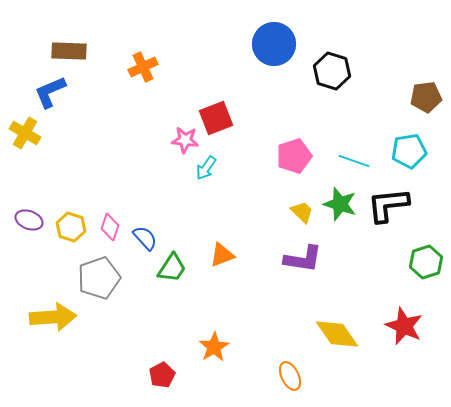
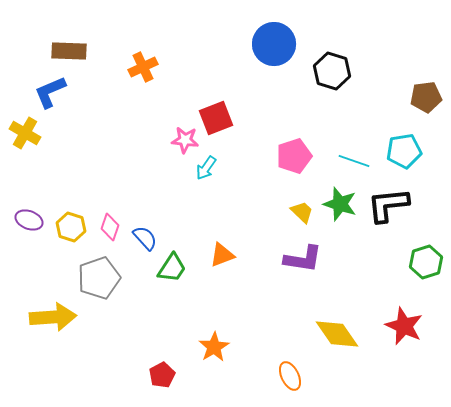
cyan pentagon: moved 5 px left
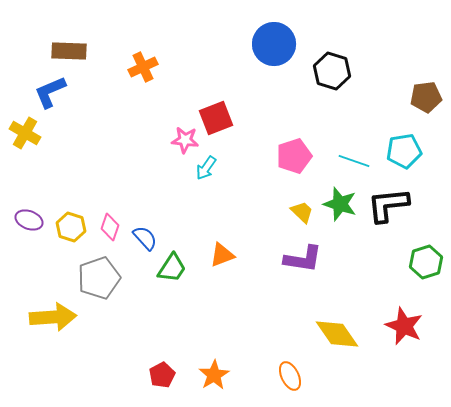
orange star: moved 28 px down
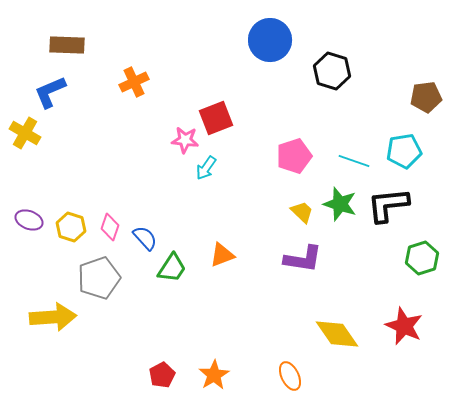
blue circle: moved 4 px left, 4 px up
brown rectangle: moved 2 px left, 6 px up
orange cross: moved 9 px left, 15 px down
green hexagon: moved 4 px left, 4 px up
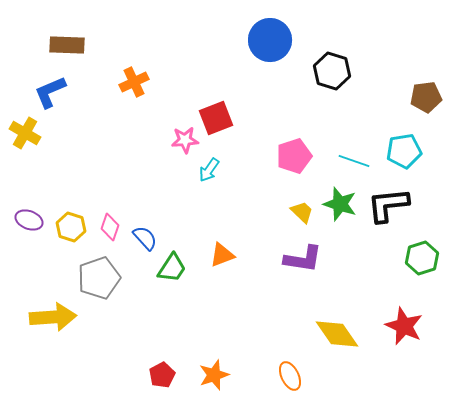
pink star: rotated 12 degrees counterclockwise
cyan arrow: moved 3 px right, 2 px down
orange star: rotated 12 degrees clockwise
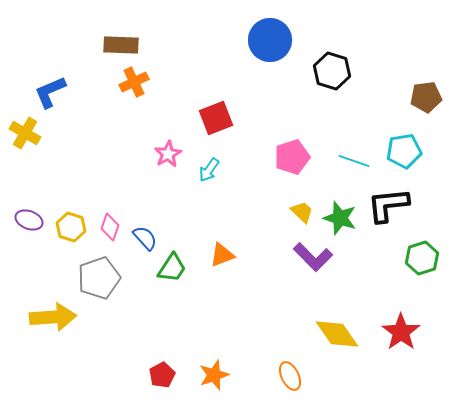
brown rectangle: moved 54 px right
pink star: moved 17 px left, 14 px down; rotated 24 degrees counterclockwise
pink pentagon: moved 2 px left, 1 px down
green star: moved 14 px down
purple L-shape: moved 10 px right, 2 px up; rotated 36 degrees clockwise
red star: moved 3 px left, 6 px down; rotated 12 degrees clockwise
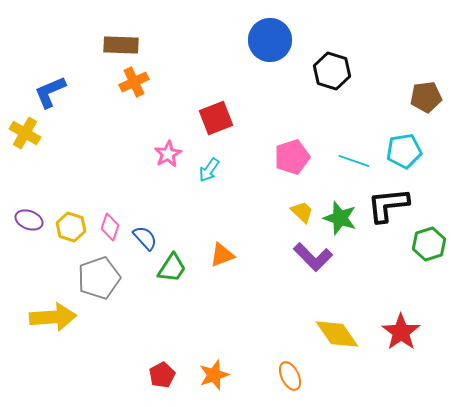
green hexagon: moved 7 px right, 14 px up
